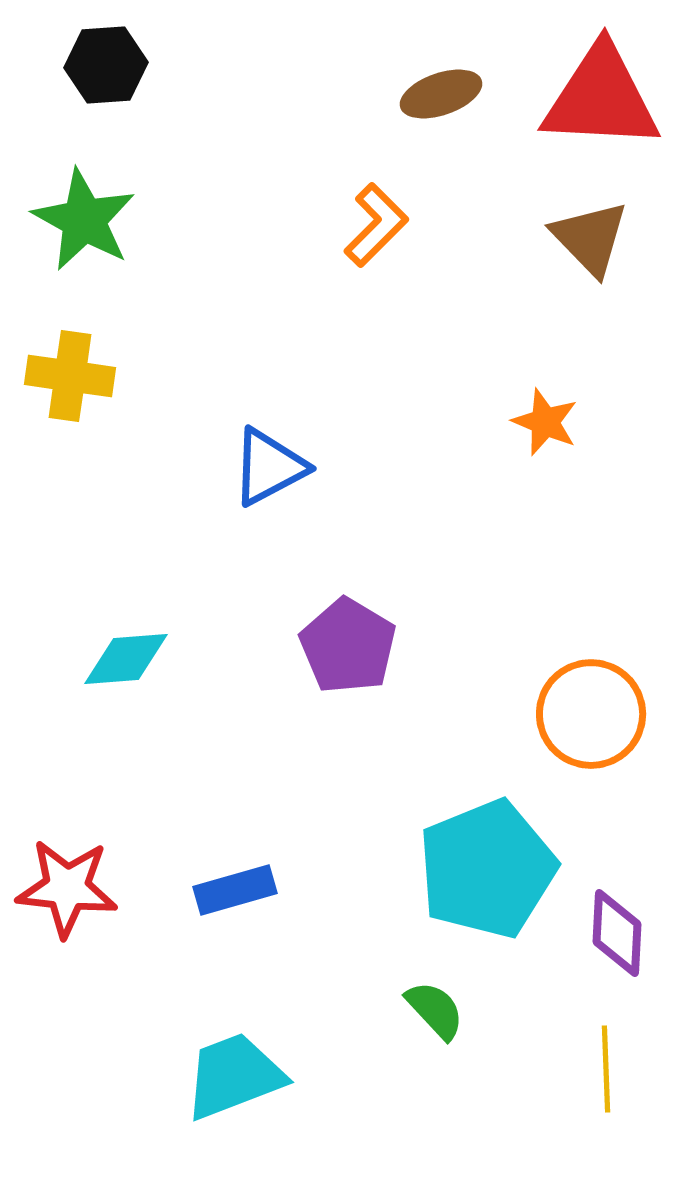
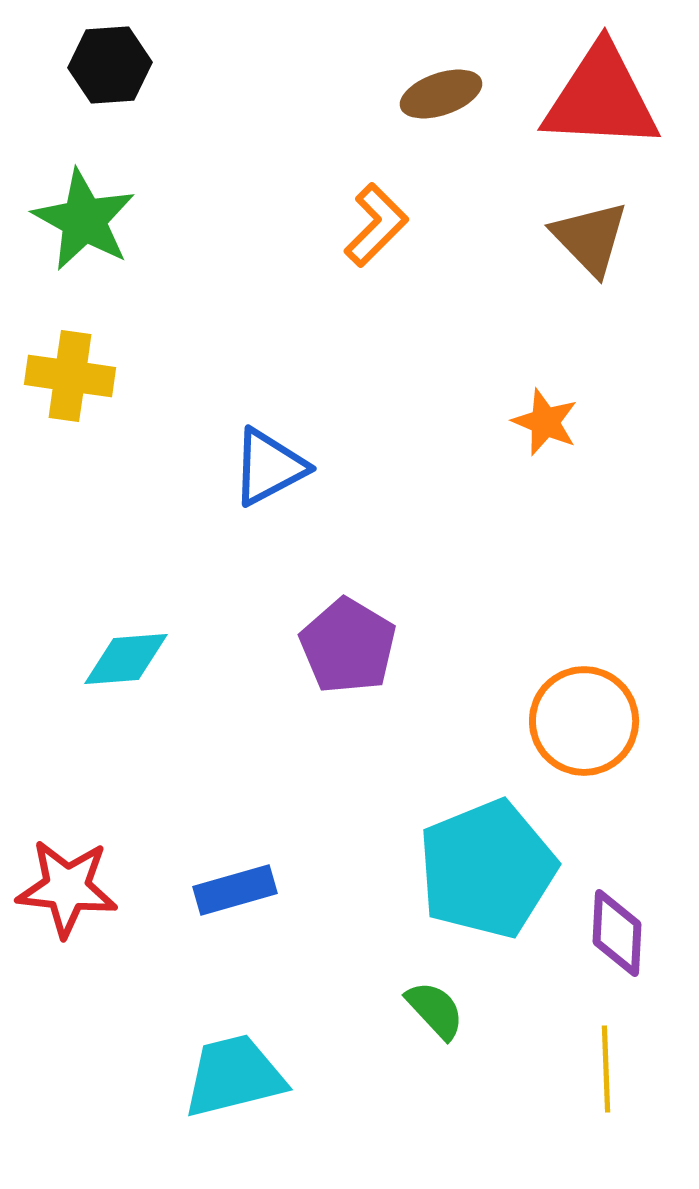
black hexagon: moved 4 px right
orange circle: moved 7 px left, 7 px down
cyan trapezoid: rotated 7 degrees clockwise
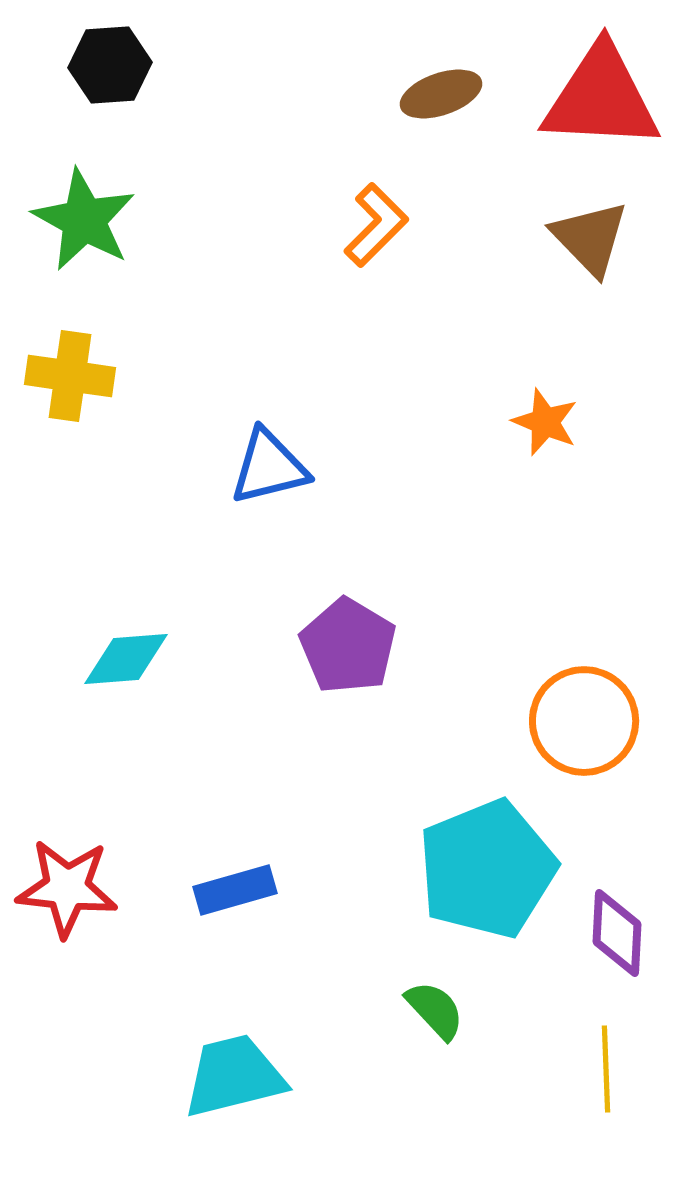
blue triangle: rotated 14 degrees clockwise
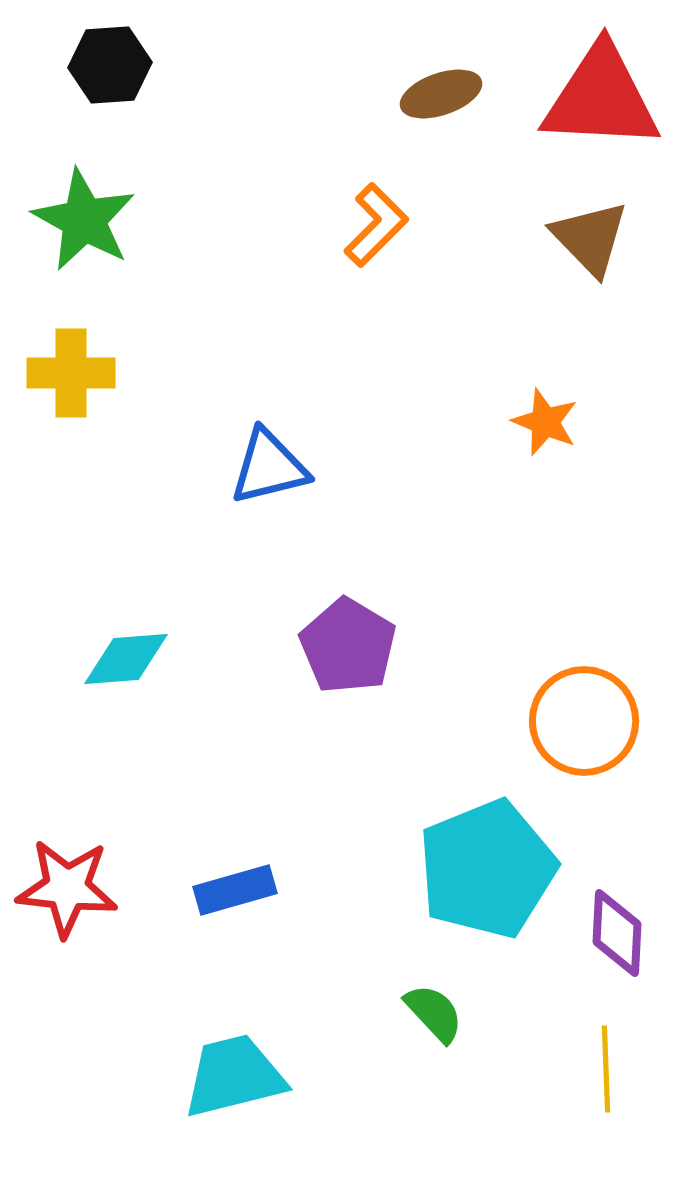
yellow cross: moved 1 px right, 3 px up; rotated 8 degrees counterclockwise
green semicircle: moved 1 px left, 3 px down
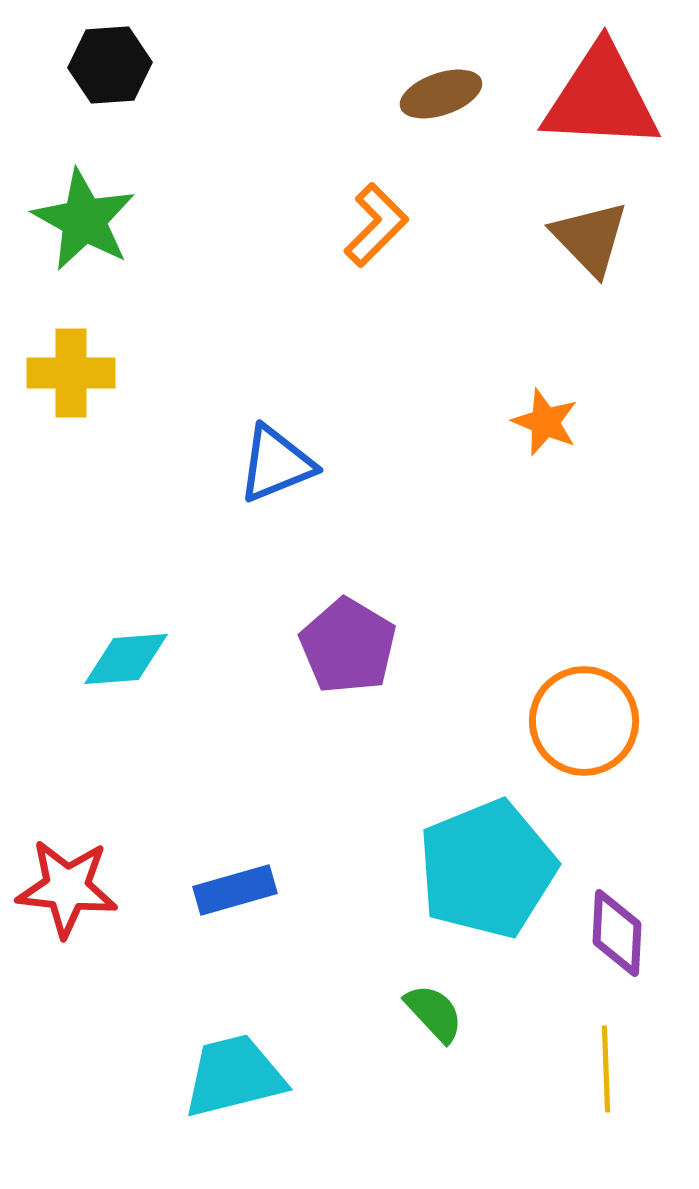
blue triangle: moved 7 px right, 3 px up; rotated 8 degrees counterclockwise
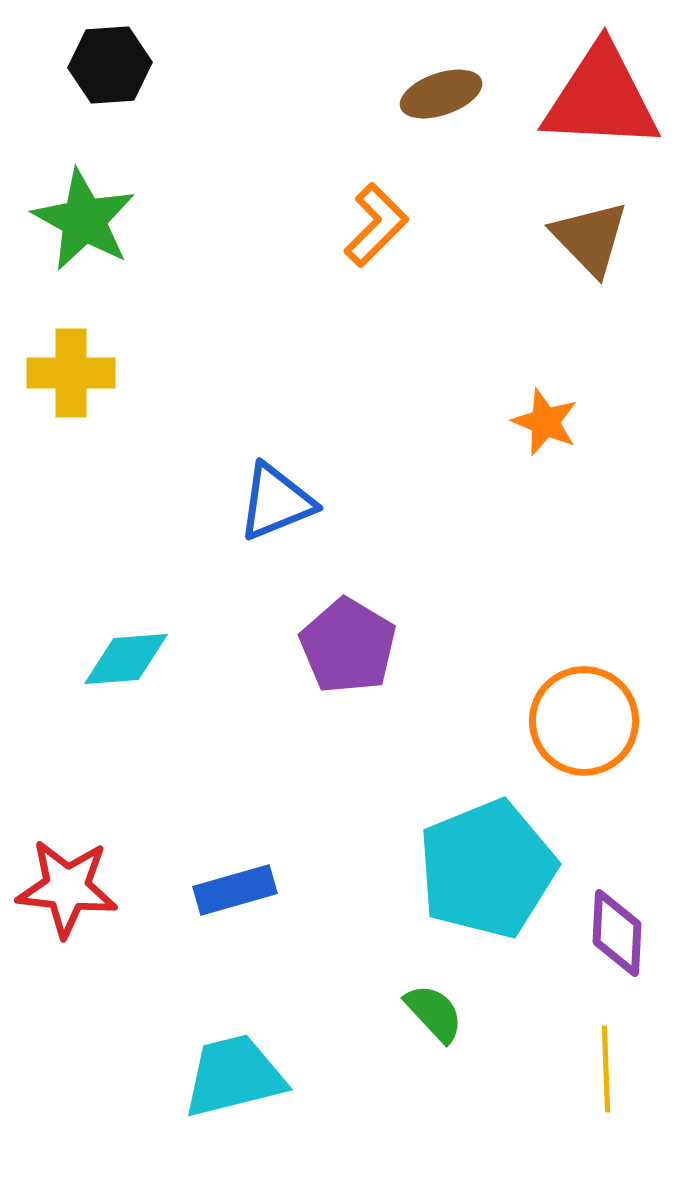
blue triangle: moved 38 px down
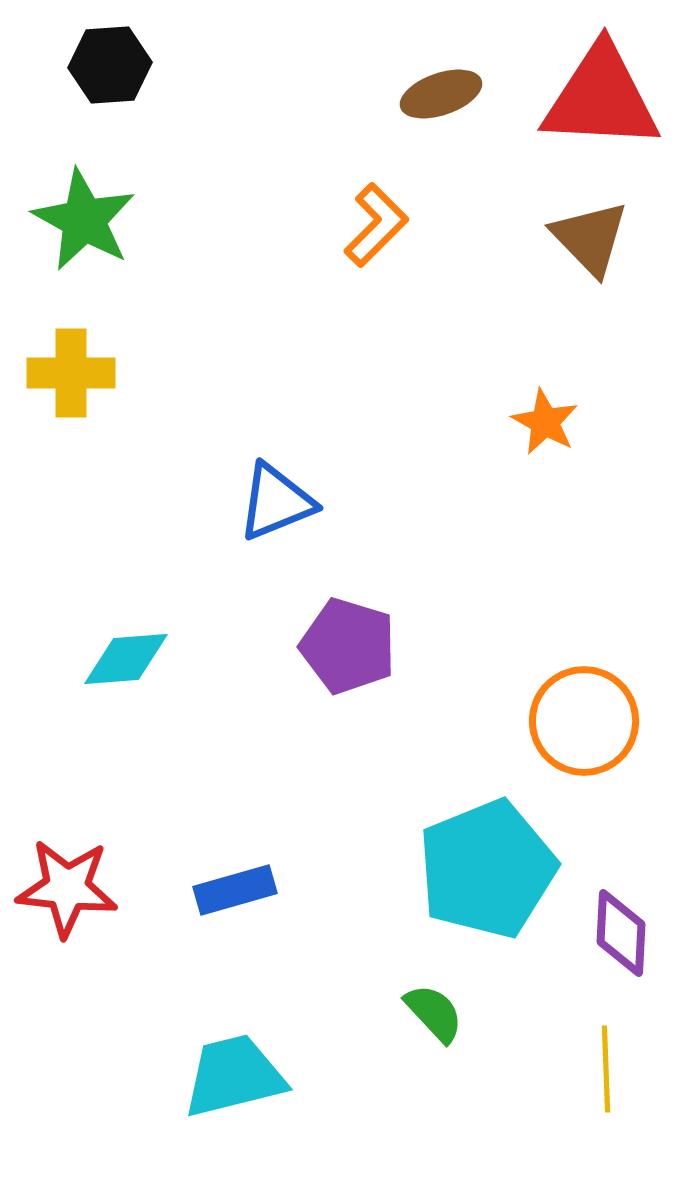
orange star: rotated 6 degrees clockwise
purple pentagon: rotated 14 degrees counterclockwise
purple diamond: moved 4 px right
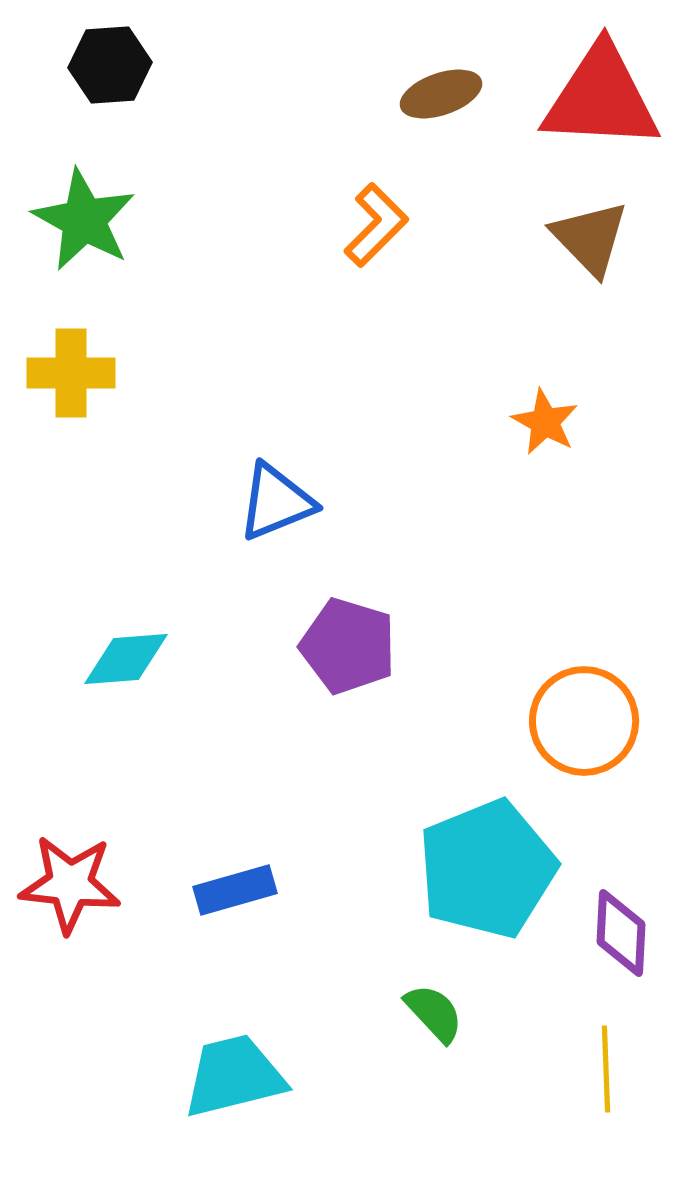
red star: moved 3 px right, 4 px up
